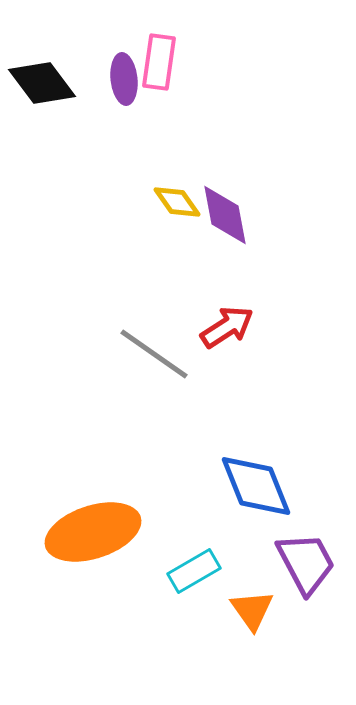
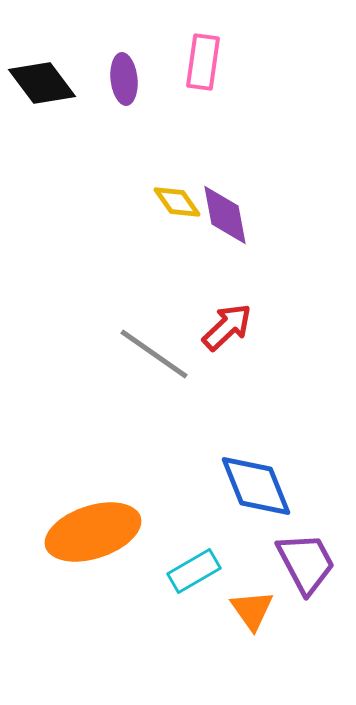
pink rectangle: moved 44 px right
red arrow: rotated 10 degrees counterclockwise
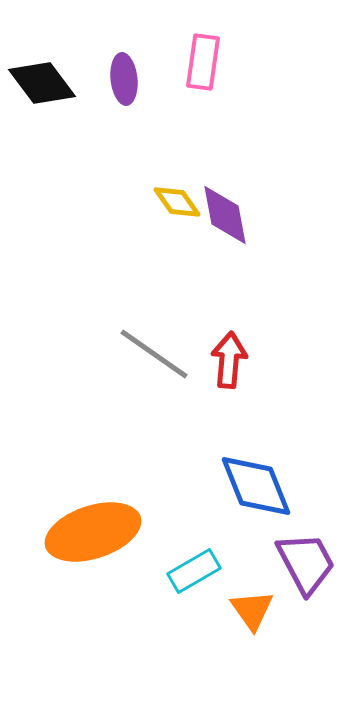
red arrow: moved 2 px right, 33 px down; rotated 42 degrees counterclockwise
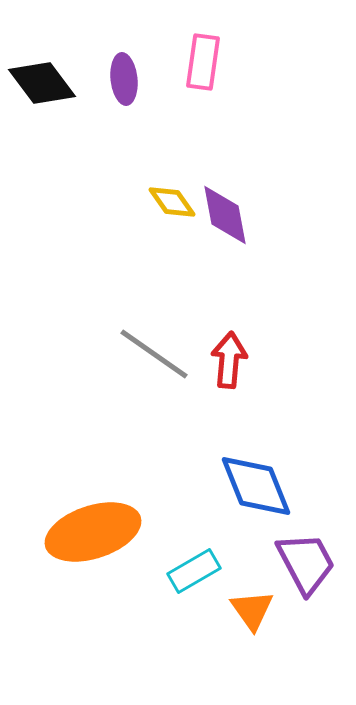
yellow diamond: moved 5 px left
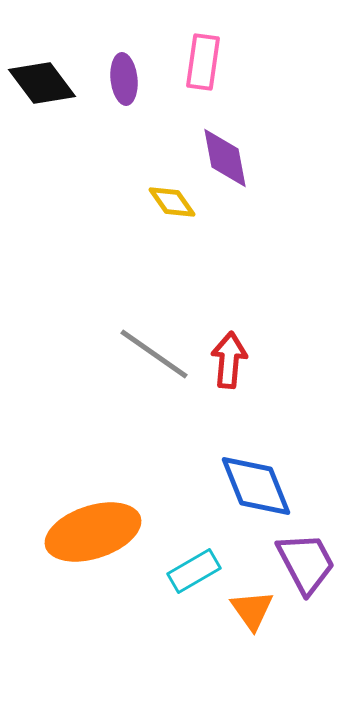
purple diamond: moved 57 px up
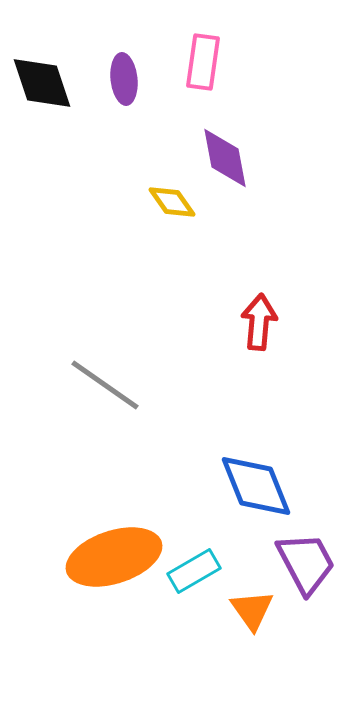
black diamond: rotated 18 degrees clockwise
gray line: moved 49 px left, 31 px down
red arrow: moved 30 px right, 38 px up
orange ellipse: moved 21 px right, 25 px down
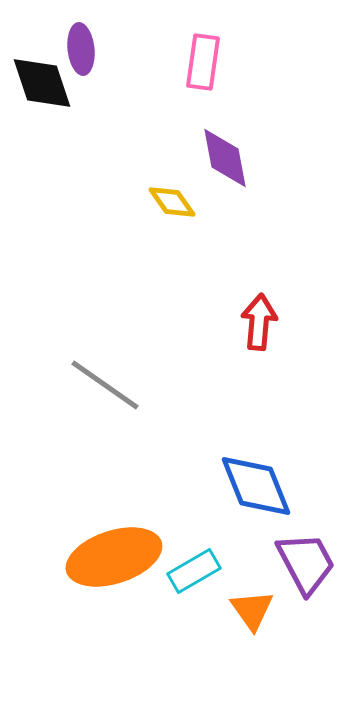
purple ellipse: moved 43 px left, 30 px up
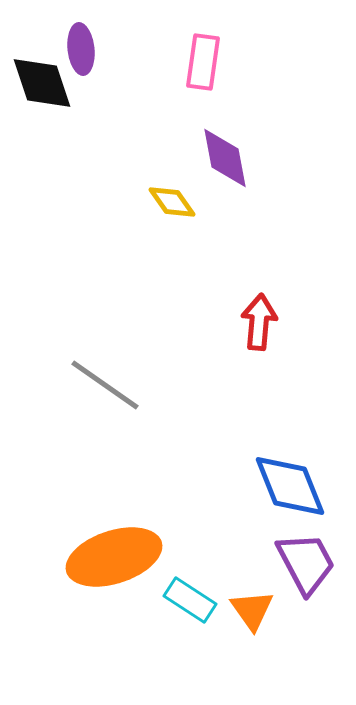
blue diamond: moved 34 px right
cyan rectangle: moved 4 px left, 29 px down; rotated 63 degrees clockwise
